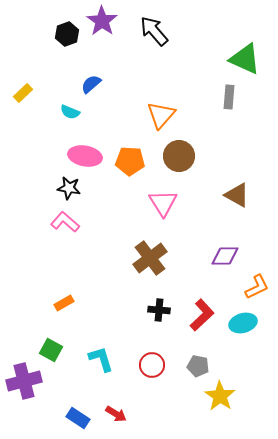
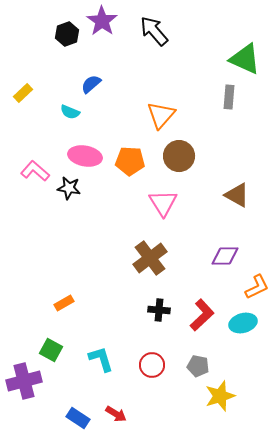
pink L-shape: moved 30 px left, 51 px up
yellow star: rotated 20 degrees clockwise
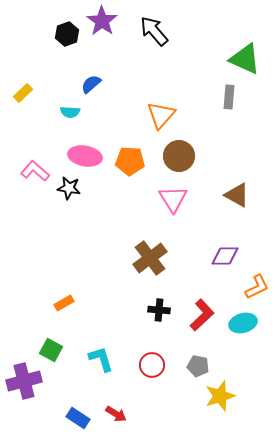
cyan semicircle: rotated 18 degrees counterclockwise
pink triangle: moved 10 px right, 4 px up
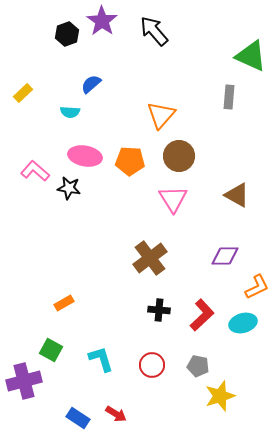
green triangle: moved 6 px right, 3 px up
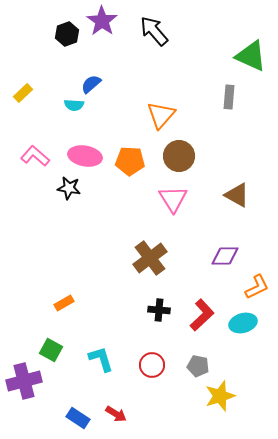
cyan semicircle: moved 4 px right, 7 px up
pink L-shape: moved 15 px up
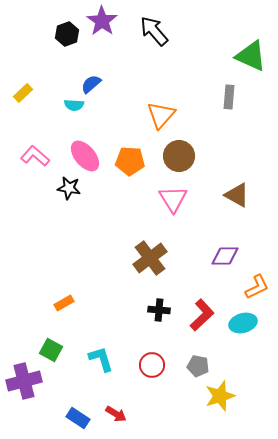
pink ellipse: rotated 40 degrees clockwise
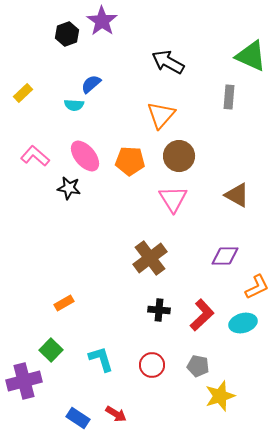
black arrow: moved 14 px right, 31 px down; rotated 20 degrees counterclockwise
green square: rotated 15 degrees clockwise
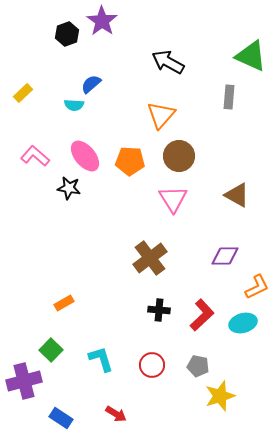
blue rectangle: moved 17 px left
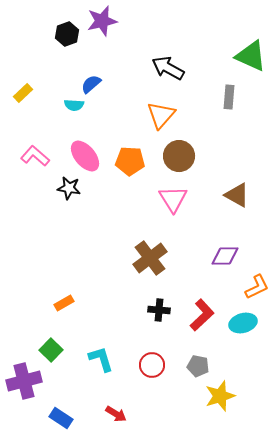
purple star: rotated 24 degrees clockwise
black arrow: moved 6 px down
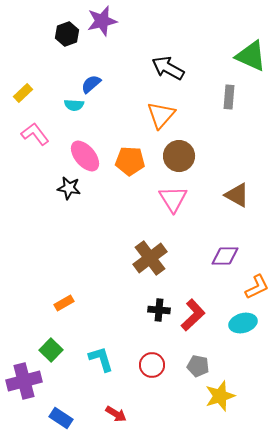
pink L-shape: moved 22 px up; rotated 12 degrees clockwise
red L-shape: moved 9 px left
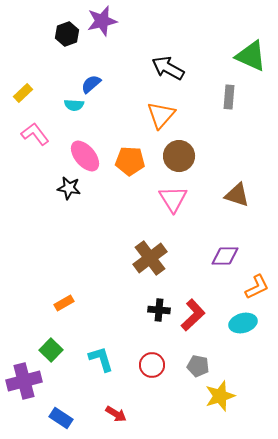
brown triangle: rotated 12 degrees counterclockwise
